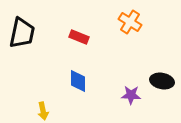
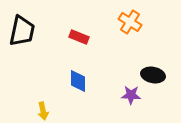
black trapezoid: moved 2 px up
black ellipse: moved 9 px left, 6 px up
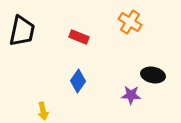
blue diamond: rotated 35 degrees clockwise
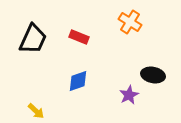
black trapezoid: moved 11 px right, 8 px down; rotated 12 degrees clockwise
blue diamond: rotated 35 degrees clockwise
purple star: moved 2 px left; rotated 30 degrees counterclockwise
yellow arrow: moved 7 px left; rotated 36 degrees counterclockwise
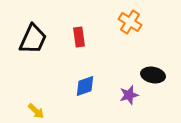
red rectangle: rotated 60 degrees clockwise
blue diamond: moved 7 px right, 5 px down
purple star: rotated 12 degrees clockwise
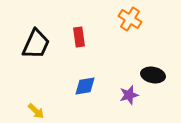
orange cross: moved 3 px up
black trapezoid: moved 3 px right, 5 px down
blue diamond: rotated 10 degrees clockwise
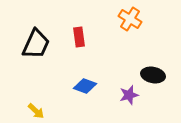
blue diamond: rotated 30 degrees clockwise
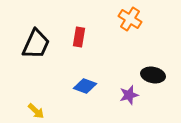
red rectangle: rotated 18 degrees clockwise
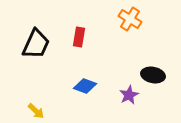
purple star: rotated 12 degrees counterclockwise
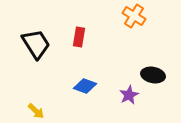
orange cross: moved 4 px right, 3 px up
black trapezoid: rotated 56 degrees counterclockwise
